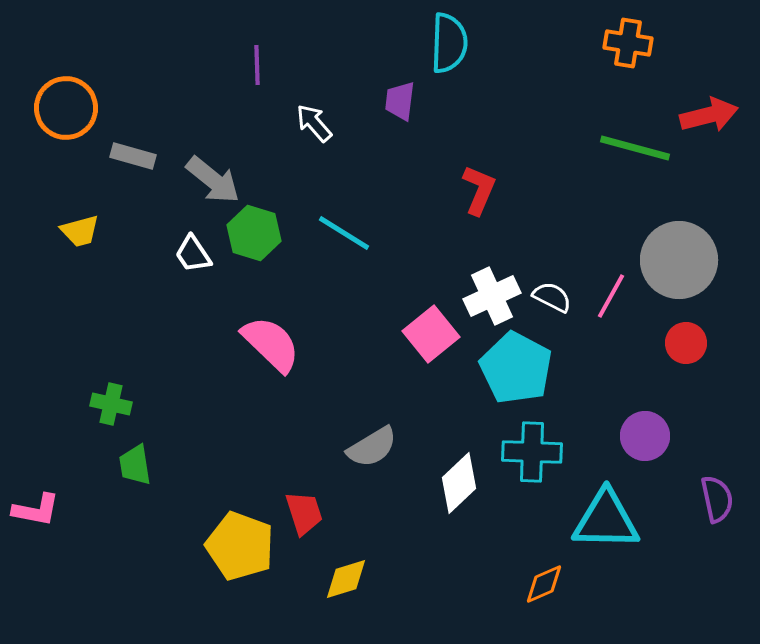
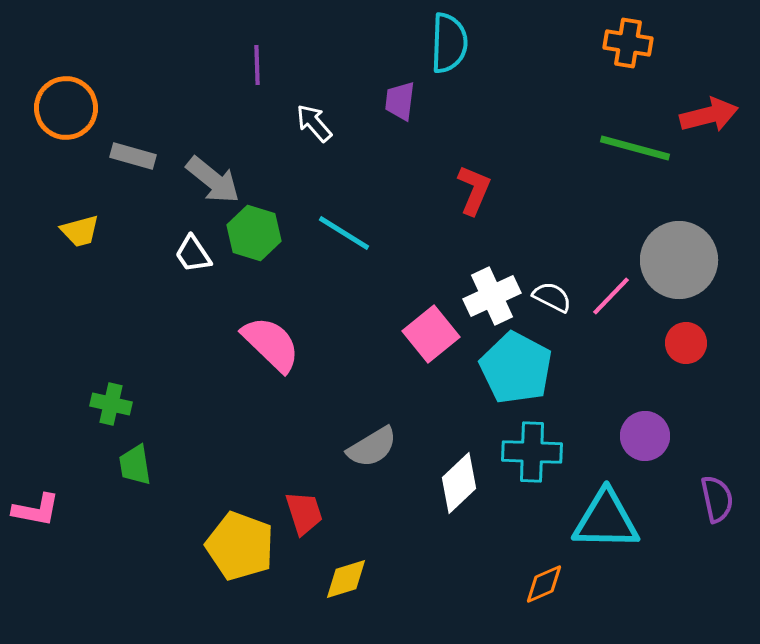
red L-shape: moved 5 px left
pink line: rotated 15 degrees clockwise
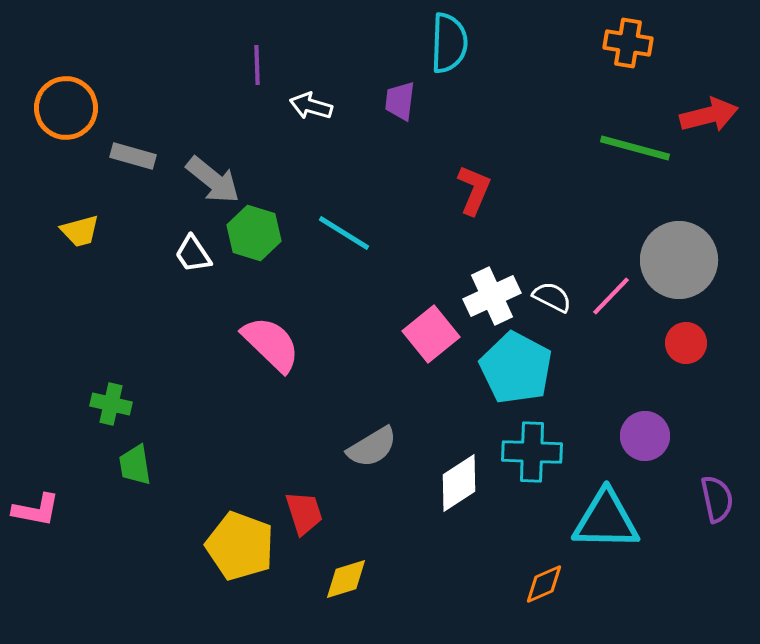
white arrow: moved 3 px left, 17 px up; rotated 33 degrees counterclockwise
white diamond: rotated 10 degrees clockwise
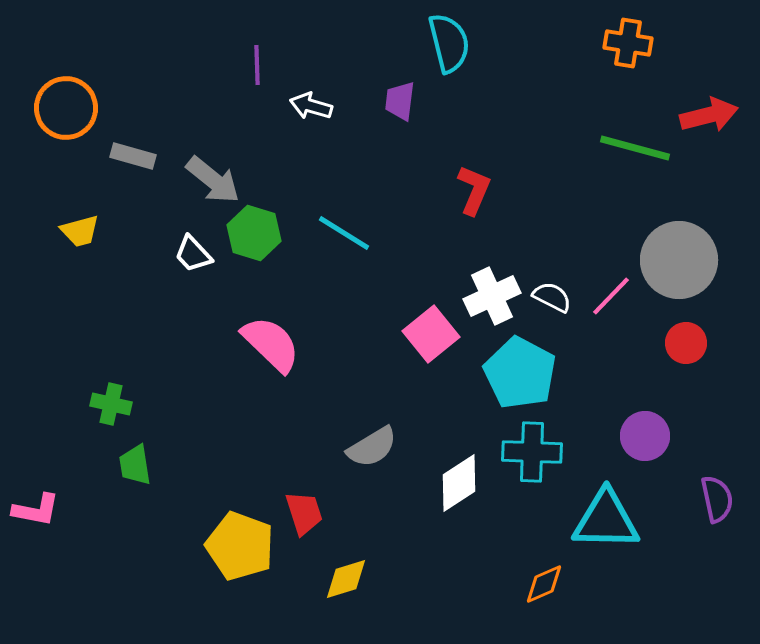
cyan semicircle: rotated 16 degrees counterclockwise
white trapezoid: rotated 9 degrees counterclockwise
cyan pentagon: moved 4 px right, 5 px down
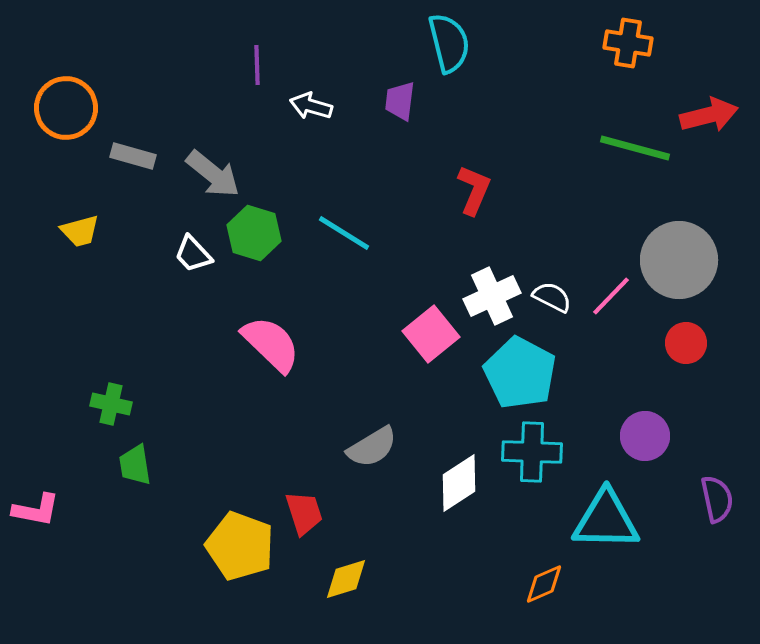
gray arrow: moved 6 px up
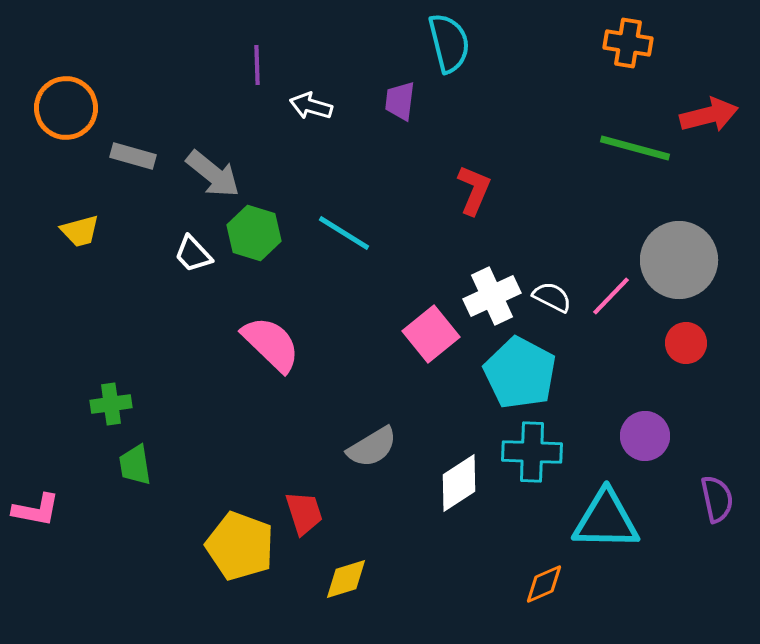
green cross: rotated 21 degrees counterclockwise
